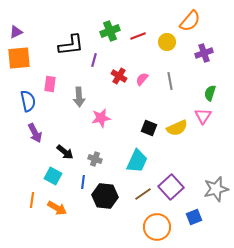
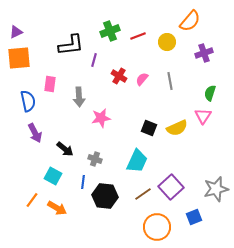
black arrow: moved 3 px up
orange line: rotated 28 degrees clockwise
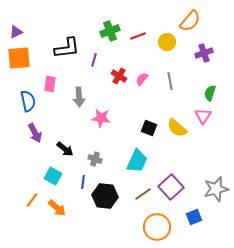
black L-shape: moved 4 px left, 3 px down
pink star: rotated 18 degrees clockwise
yellow semicircle: rotated 65 degrees clockwise
orange arrow: rotated 12 degrees clockwise
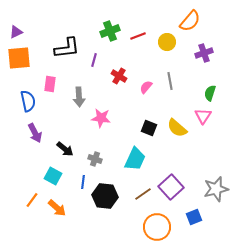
pink semicircle: moved 4 px right, 8 px down
cyan trapezoid: moved 2 px left, 2 px up
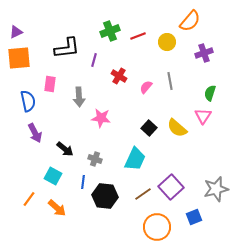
black square: rotated 21 degrees clockwise
orange line: moved 3 px left, 1 px up
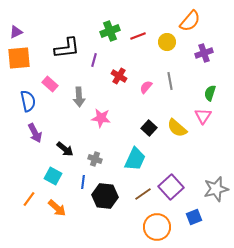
pink rectangle: rotated 56 degrees counterclockwise
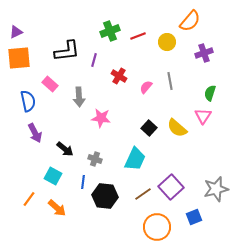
black L-shape: moved 3 px down
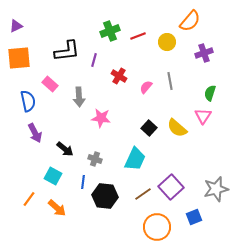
purple triangle: moved 6 px up
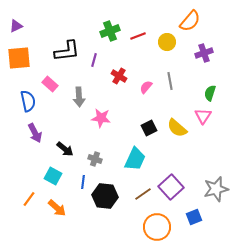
black square: rotated 21 degrees clockwise
